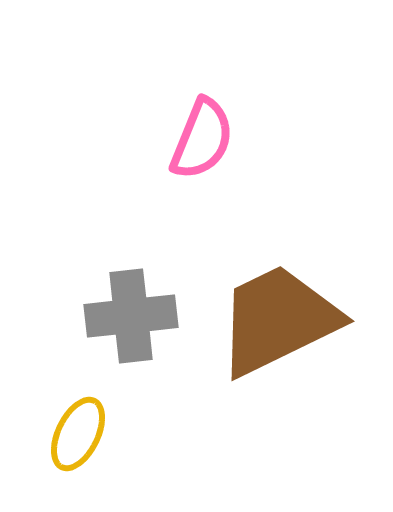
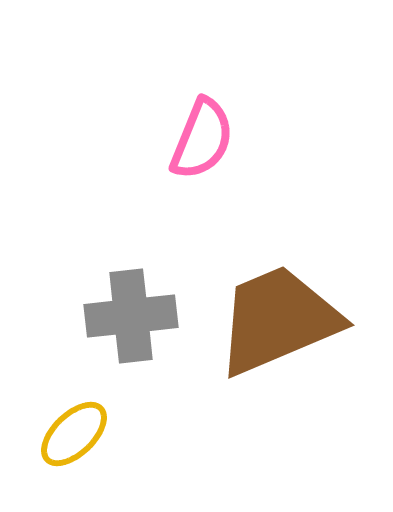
brown trapezoid: rotated 3 degrees clockwise
yellow ellipse: moved 4 px left; rotated 20 degrees clockwise
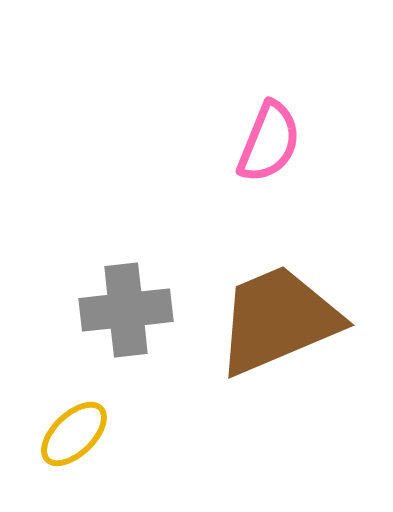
pink semicircle: moved 67 px right, 3 px down
gray cross: moved 5 px left, 6 px up
